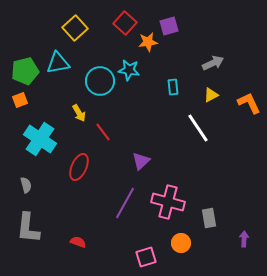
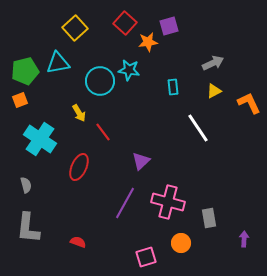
yellow triangle: moved 3 px right, 4 px up
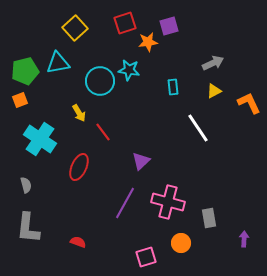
red square: rotated 30 degrees clockwise
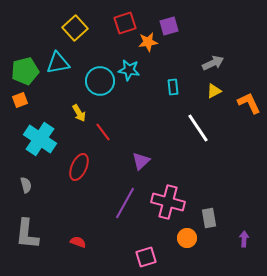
gray L-shape: moved 1 px left, 6 px down
orange circle: moved 6 px right, 5 px up
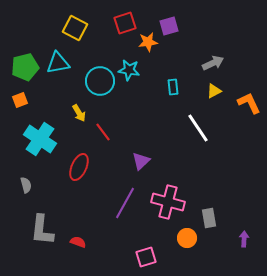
yellow square: rotated 20 degrees counterclockwise
green pentagon: moved 4 px up
gray L-shape: moved 15 px right, 4 px up
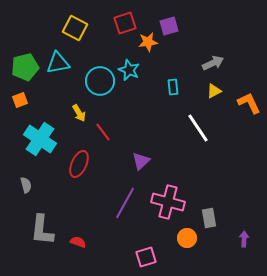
cyan star: rotated 15 degrees clockwise
red ellipse: moved 3 px up
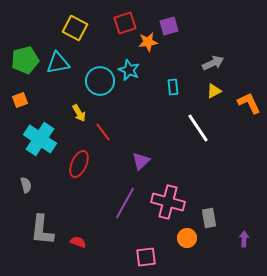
green pentagon: moved 7 px up
pink square: rotated 10 degrees clockwise
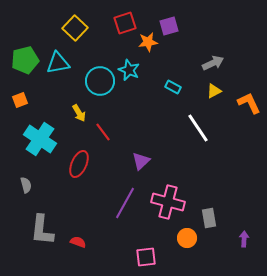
yellow square: rotated 15 degrees clockwise
cyan rectangle: rotated 56 degrees counterclockwise
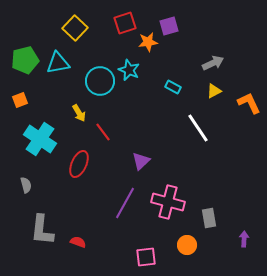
orange circle: moved 7 px down
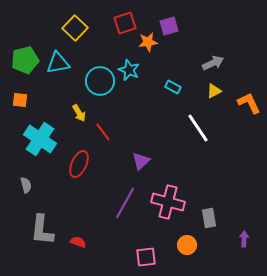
orange square: rotated 28 degrees clockwise
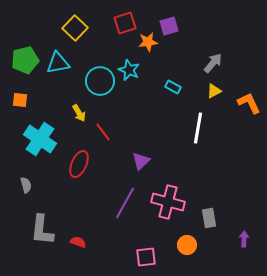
gray arrow: rotated 25 degrees counterclockwise
white line: rotated 44 degrees clockwise
